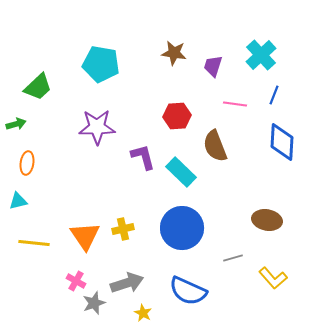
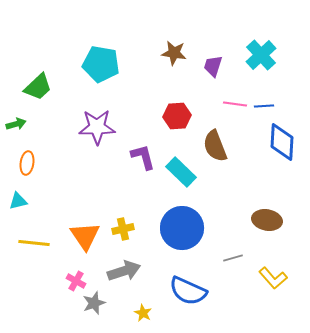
blue line: moved 10 px left, 11 px down; rotated 66 degrees clockwise
gray arrow: moved 3 px left, 12 px up
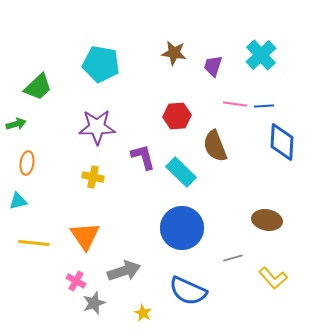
yellow cross: moved 30 px left, 52 px up; rotated 25 degrees clockwise
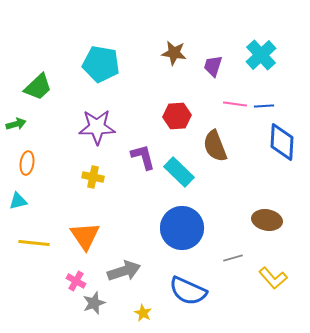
cyan rectangle: moved 2 px left
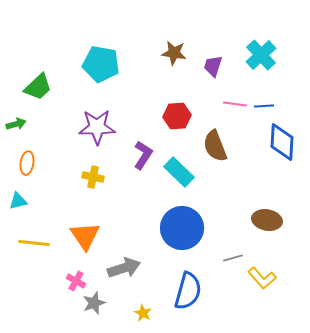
purple L-shape: moved 2 px up; rotated 48 degrees clockwise
gray arrow: moved 3 px up
yellow L-shape: moved 11 px left
blue semicircle: rotated 99 degrees counterclockwise
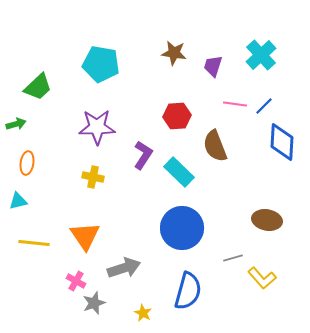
blue line: rotated 42 degrees counterclockwise
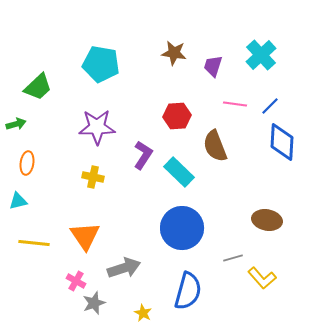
blue line: moved 6 px right
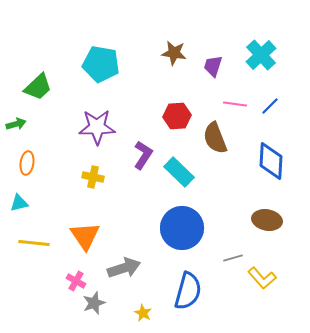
blue diamond: moved 11 px left, 19 px down
brown semicircle: moved 8 px up
cyan triangle: moved 1 px right, 2 px down
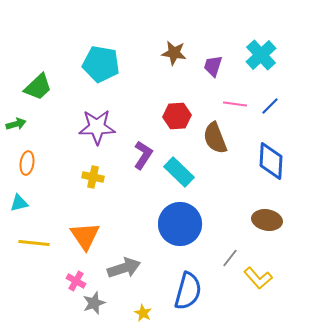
blue circle: moved 2 px left, 4 px up
gray line: moved 3 px left; rotated 36 degrees counterclockwise
yellow L-shape: moved 4 px left
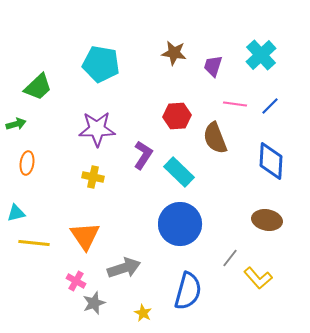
purple star: moved 2 px down
cyan triangle: moved 3 px left, 10 px down
